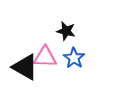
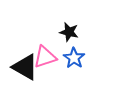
black star: moved 3 px right, 1 px down
pink triangle: rotated 20 degrees counterclockwise
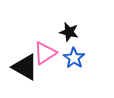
pink triangle: moved 4 px up; rotated 15 degrees counterclockwise
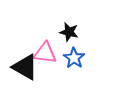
pink triangle: rotated 40 degrees clockwise
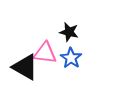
blue star: moved 3 px left
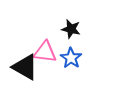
black star: moved 2 px right, 3 px up
pink triangle: moved 1 px up
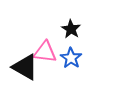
black star: rotated 18 degrees clockwise
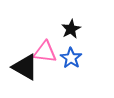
black star: rotated 12 degrees clockwise
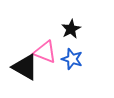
pink triangle: rotated 15 degrees clockwise
blue star: moved 1 px right, 1 px down; rotated 15 degrees counterclockwise
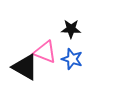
black star: rotated 30 degrees clockwise
